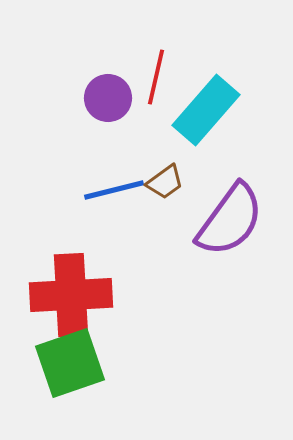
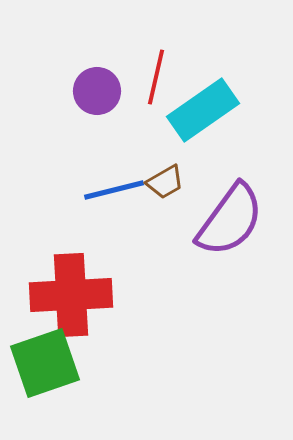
purple circle: moved 11 px left, 7 px up
cyan rectangle: moved 3 px left; rotated 14 degrees clockwise
brown trapezoid: rotated 6 degrees clockwise
green square: moved 25 px left
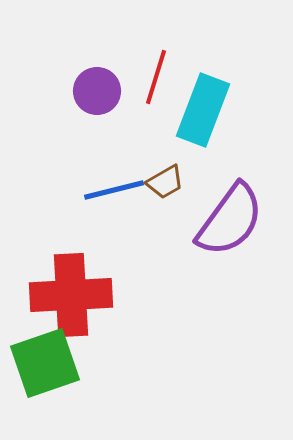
red line: rotated 4 degrees clockwise
cyan rectangle: rotated 34 degrees counterclockwise
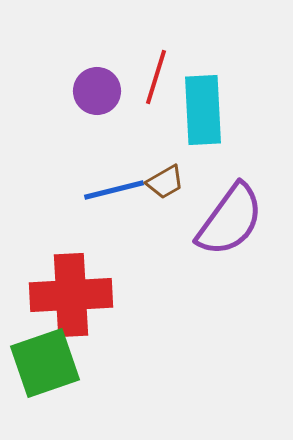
cyan rectangle: rotated 24 degrees counterclockwise
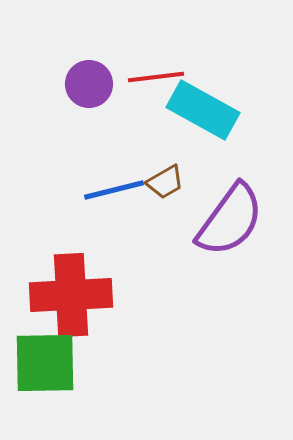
red line: rotated 66 degrees clockwise
purple circle: moved 8 px left, 7 px up
cyan rectangle: rotated 58 degrees counterclockwise
green square: rotated 18 degrees clockwise
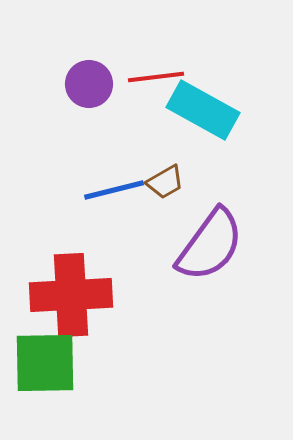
purple semicircle: moved 20 px left, 25 px down
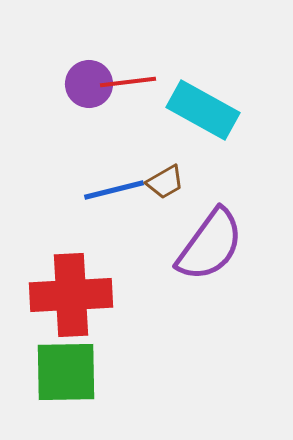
red line: moved 28 px left, 5 px down
green square: moved 21 px right, 9 px down
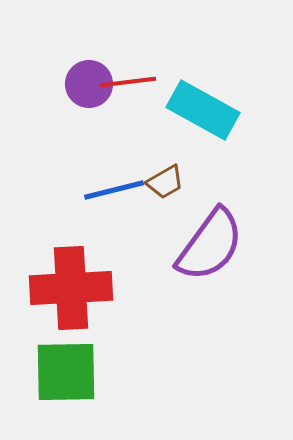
red cross: moved 7 px up
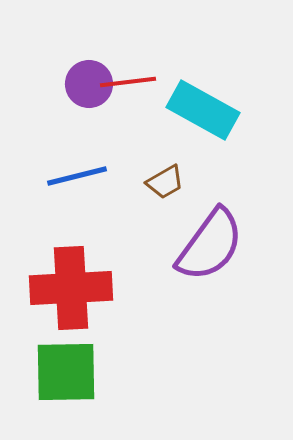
blue line: moved 37 px left, 14 px up
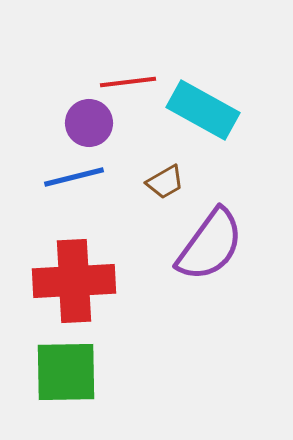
purple circle: moved 39 px down
blue line: moved 3 px left, 1 px down
red cross: moved 3 px right, 7 px up
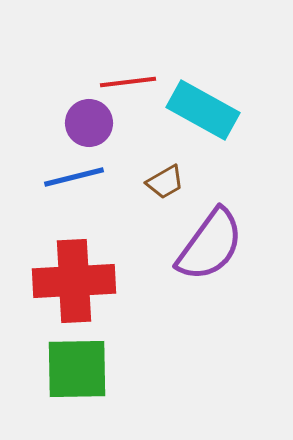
green square: moved 11 px right, 3 px up
